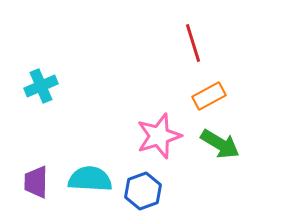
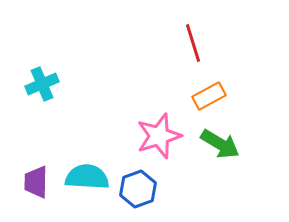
cyan cross: moved 1 px right, 2 px up
cyan semicircle: moved 3 px left, 2 px up
blue hexagon: moved 5 px left, 2 px up
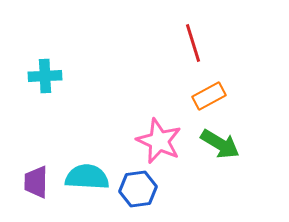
cyan cross: moved 3 px right, 8 px up; rotated 20 degrees clockwise
pink star: moved 5 px down; rotated 30 degrees counterclockwise
blue hexagon: rotated 12 degrees clockwise
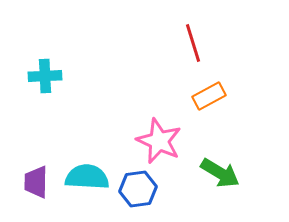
green arrow: moved 29 px down
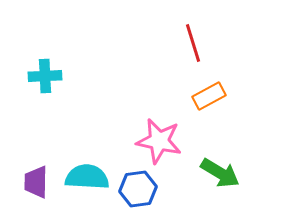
pink star: rotated 12 degrees counterclockwise
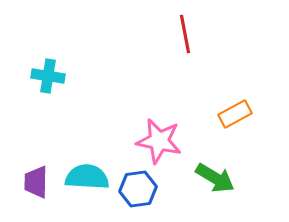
red line: moved 8 px left, 9 px up; rotated 6 degrees clockwise
cyan cross: moved 3 px right; rotated 12 degrees clockwise
orange rectangle: moved 26 px right, 18 px down
green arrow: moved 5 px left, 5 px down
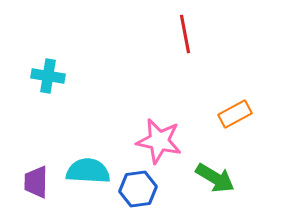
cyan semicircle: moved 1 px right, 6 px up
